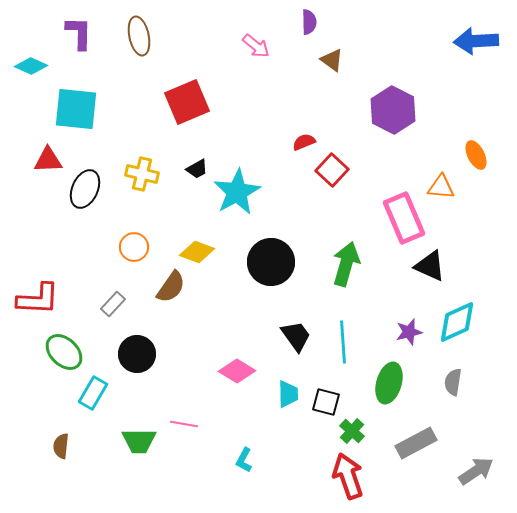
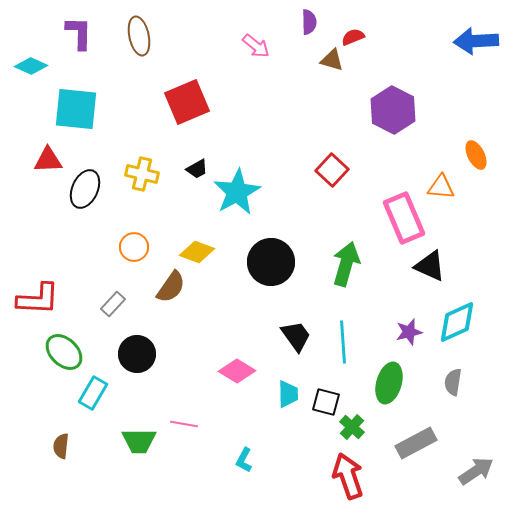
brown triangle at (332, 60): rotated 20 degrees counterclockwise
red semicircle at (304, 142): moved 49 px right, 105 px up
green cross at (352, 431): moved 4 px up
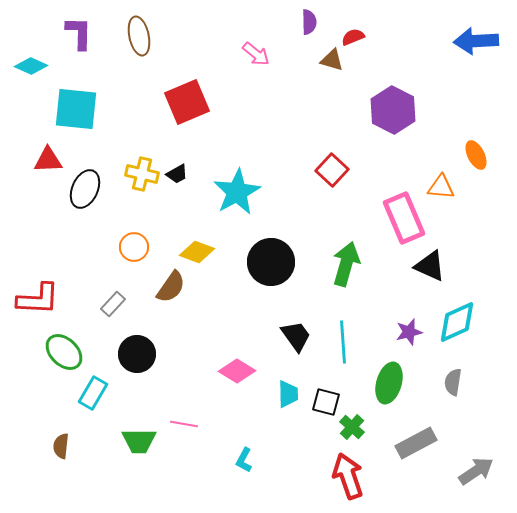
pink arrow at (256, 46): moved 8 px down
black trapezoid at (197, 169): moved 20 px left, 5 px down
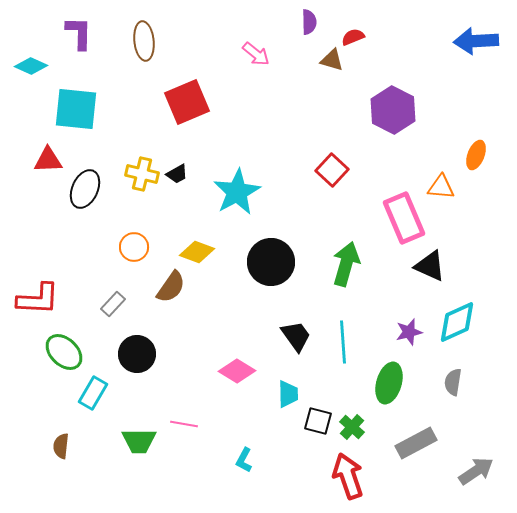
brown ellipse at (139, 36): moved 5 px right, 5 px down; rotated 6 degrees clockwise
orange ellipse at (476, 155): rotated 48 degrees clockwise
black square at (326, 402): moved 8 px left, 19 px down
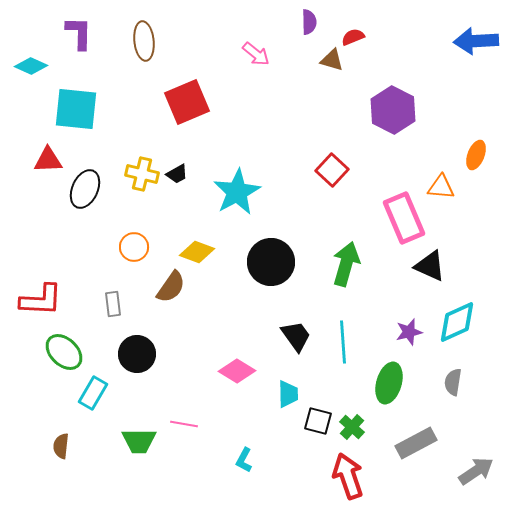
red L-shape at (38, 299): moved 3 px right, 1 px down
gray rectangle at (113, 304): rotated 50 degrees counterclockwise
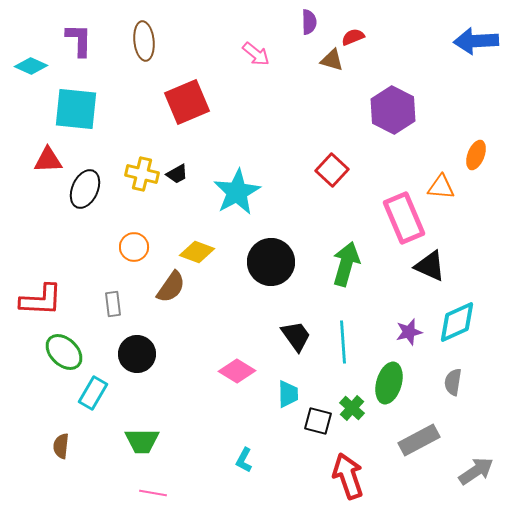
purple L-shape at (79, 33): moved 7 px down
pink line at (184, 424): moved 31 px left, 69 px down
green cross at (352, 427): moved 19 px up
green trapezoid at (139, 441): moved 3 px right
gray rectangle at (416, 443): moved 3 px right, 3 px up
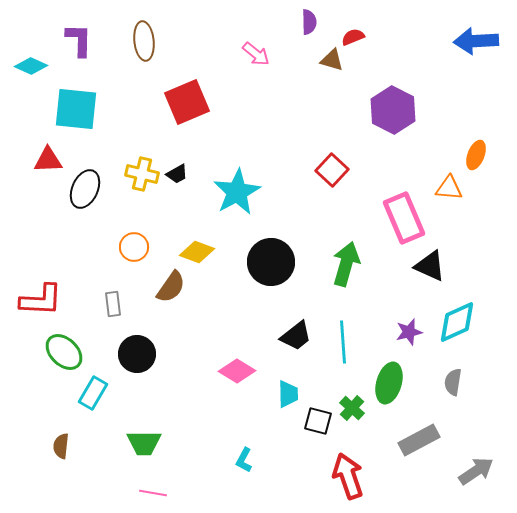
orange triangle at (441, 187): moved 8 px right, 1 px down
black trapezoid at (296, 336): rotated 88 degrees clockwise
green trapezoid at (142, 441): moved 2 px right, 2 px down
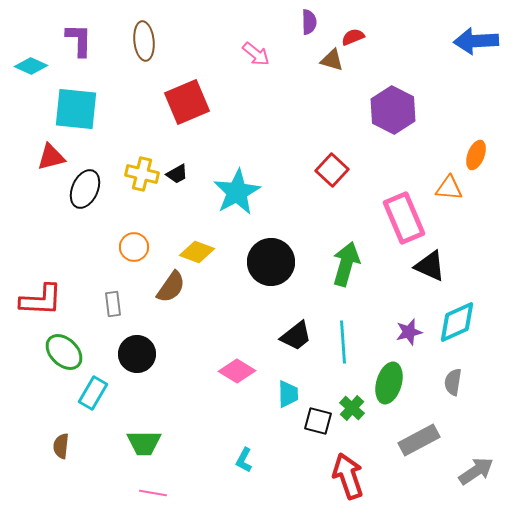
red triangle at (48, 160): moved 3 px right, 3 px up; rotated 12 degrees counterclockwise
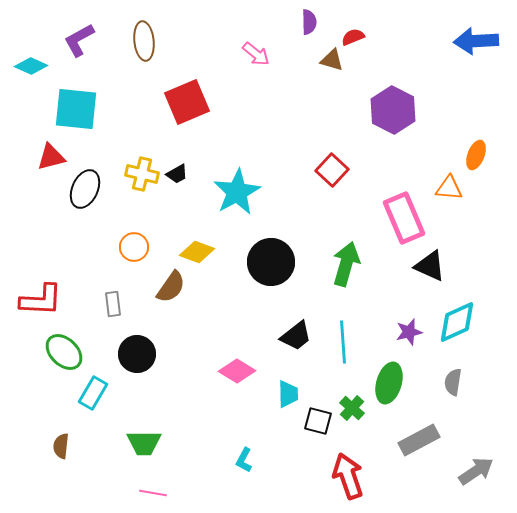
purple L-shape at (79, 40): rotated 120 degrees counterclockwise
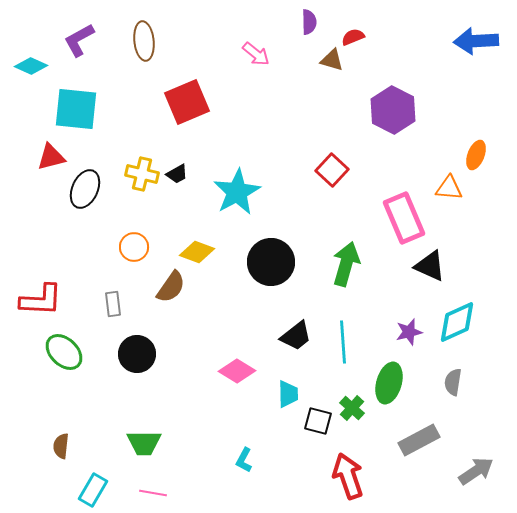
cyan rectangle at (93, 393): moved 97 px down
